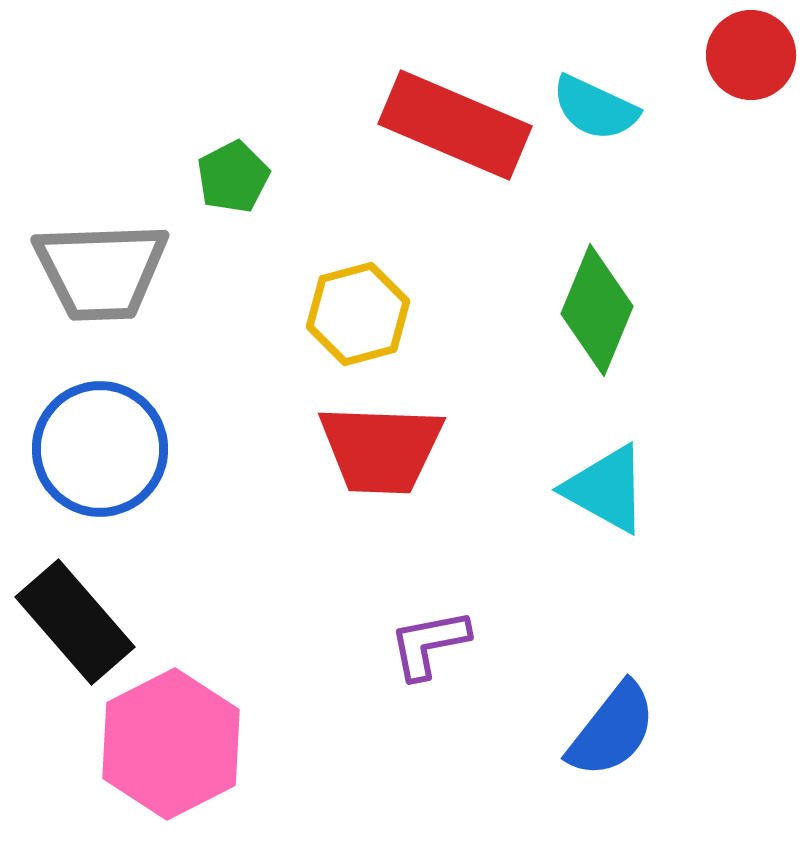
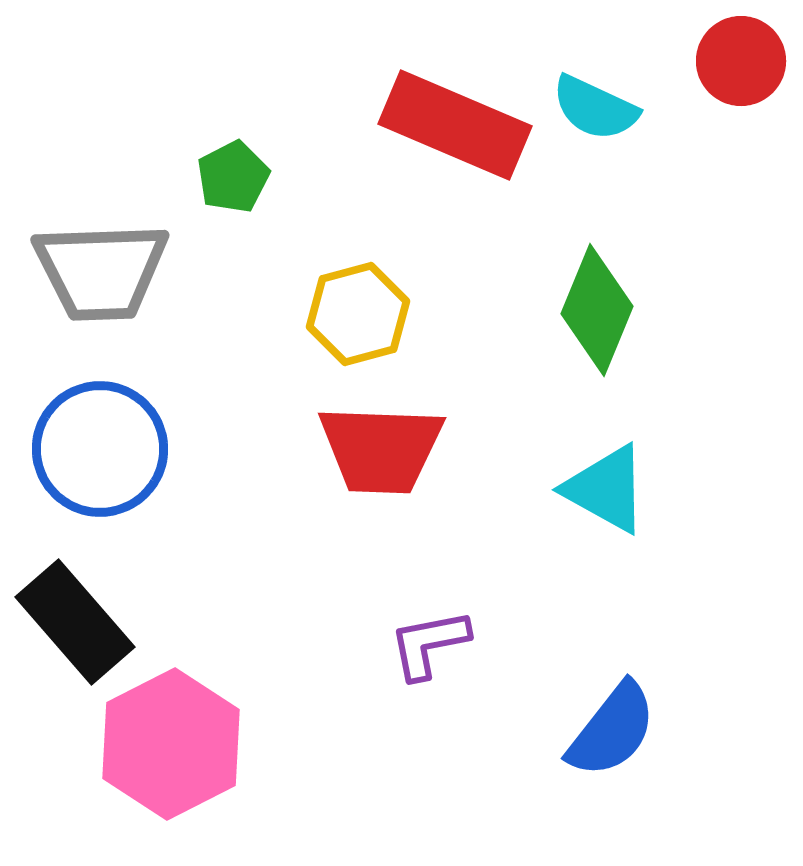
red circle: moved 10 px left, 6 px down
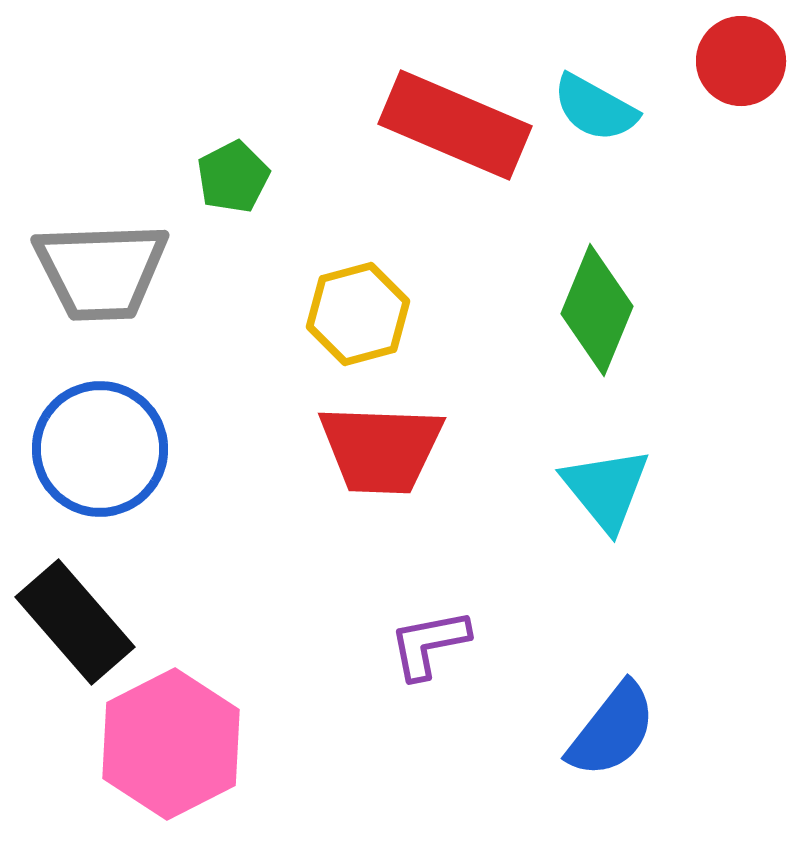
cyan semicircle: rotated 4 degrees clockwise
cyan triangle: rotated 22 degrees clockwise
